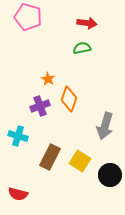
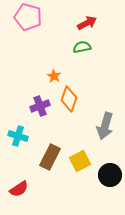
red arrow: rotated 36 degrees counterclockwise
green semicircle: moved 1 px up
orange star: moved 6 px right, 3 px up
yellow square: rotated 30 degrees clockwise
red semicircle: moved 1 px right, 5 px up; rotated 48 degrees counterclockwise
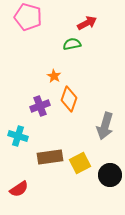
green semicircle: moved 10 px left, 3 px up
brown rectangle: rotated 55 degrees clockwise
yellow square: moved 2 px down
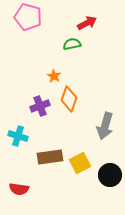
red semicircle: rotated 42 degrees clockwise
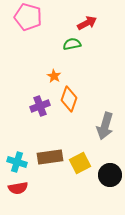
cyan cross: moved 1 px left, 26 px down
red semicircle: moved 1 px left, 1 px up; rotated 18 degrees counterclockwise
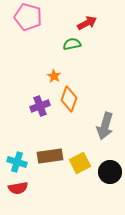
brown rectangle: moved 1 px up
black circle: moved 3 px up
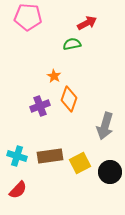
pink pentagon: rotated 12 degrees counterclockwise
cyan cross: moved 6 px up
red semicircle: moved 2 px down; rotated 36 degrees counterclockwise
